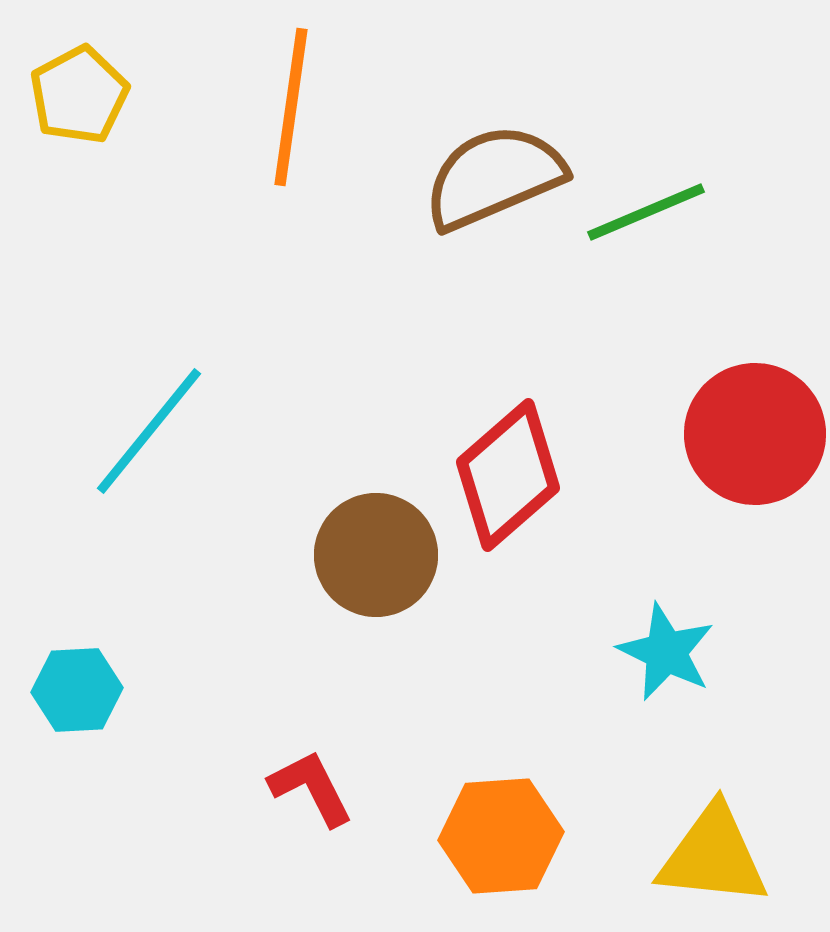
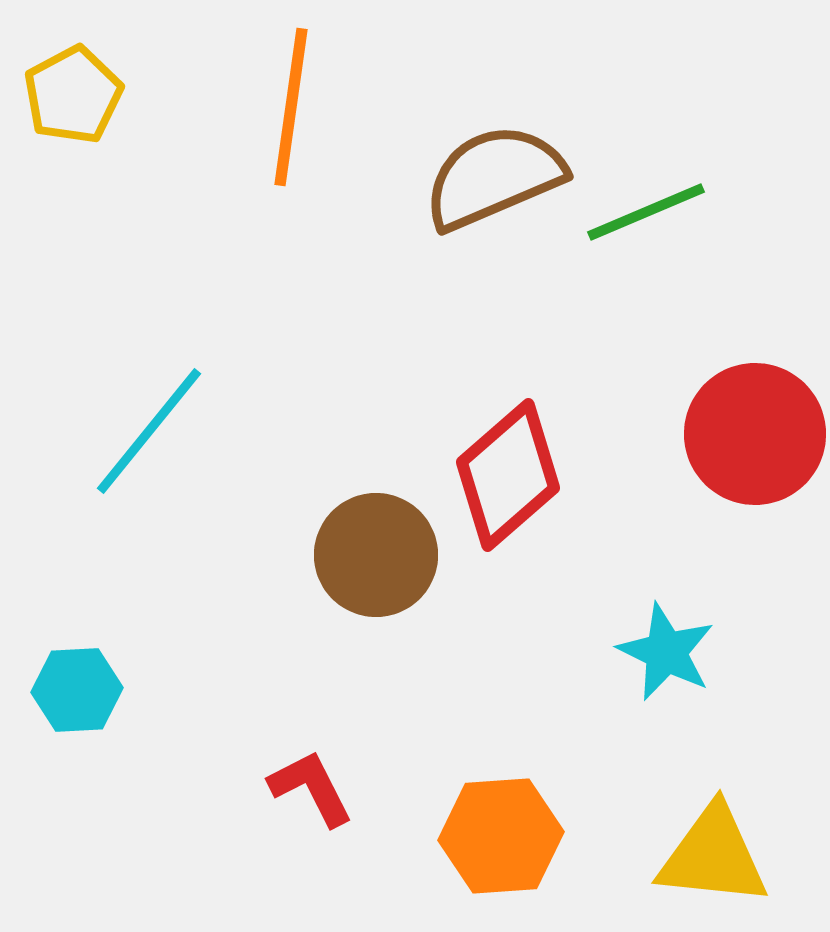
yellow pentagon: moved 6 px left
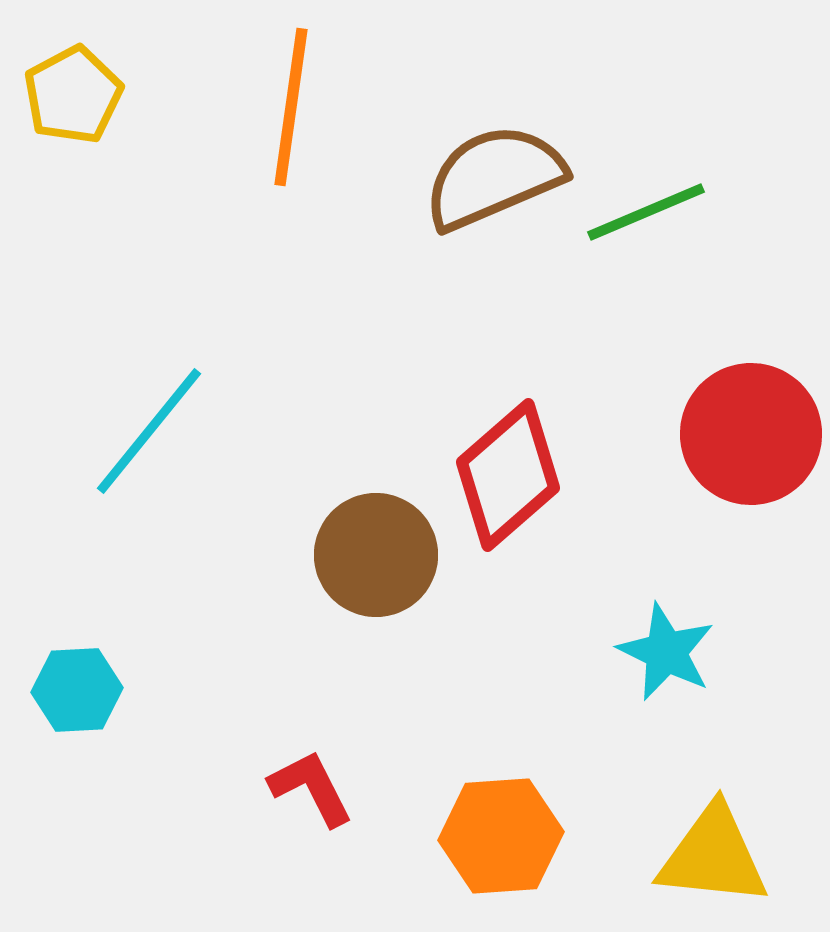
red circle: moved 4 px left
